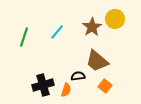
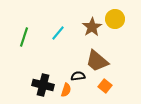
cyan line: moved 1 px right, 1 px down
black cross: rotated 30 degrees clockwise
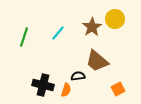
orange square: moved 13 px right, 3 px down; rotated 24 degrees clockwise
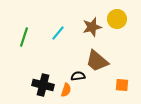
yellow circle: moved 2 px right
brown star: rotated 18 degrees clockwise
orange square: moved 4 px right, 4 px up; rotated 32 degrees clockwise
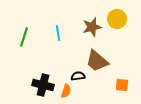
cyan line: rotated 49 degrees counterclockwise
orange semicircle: moved 1 px down
